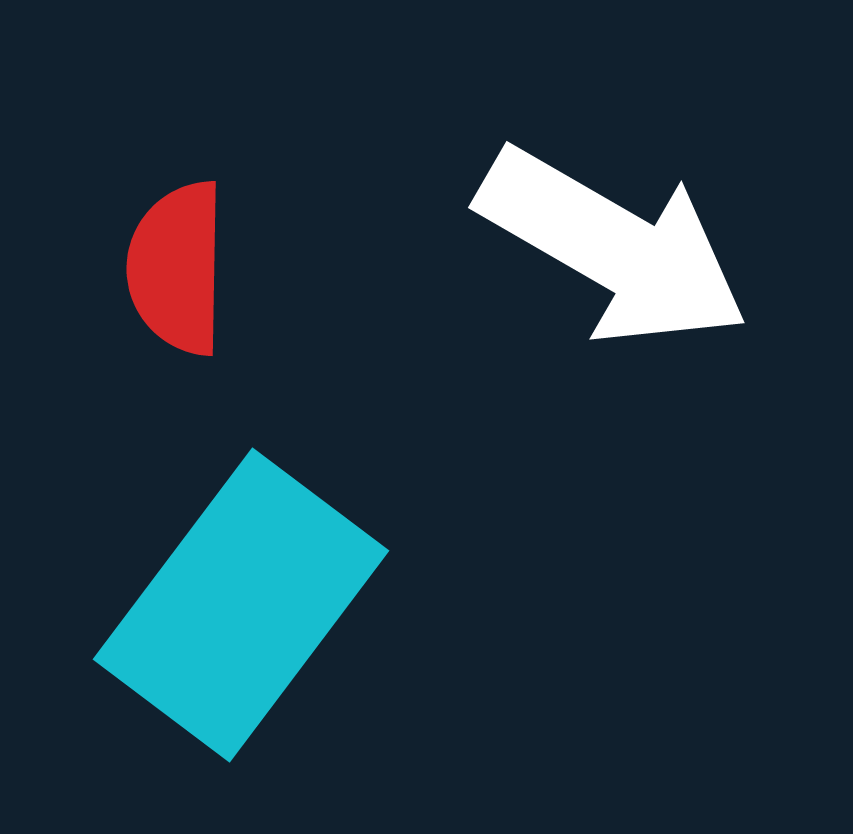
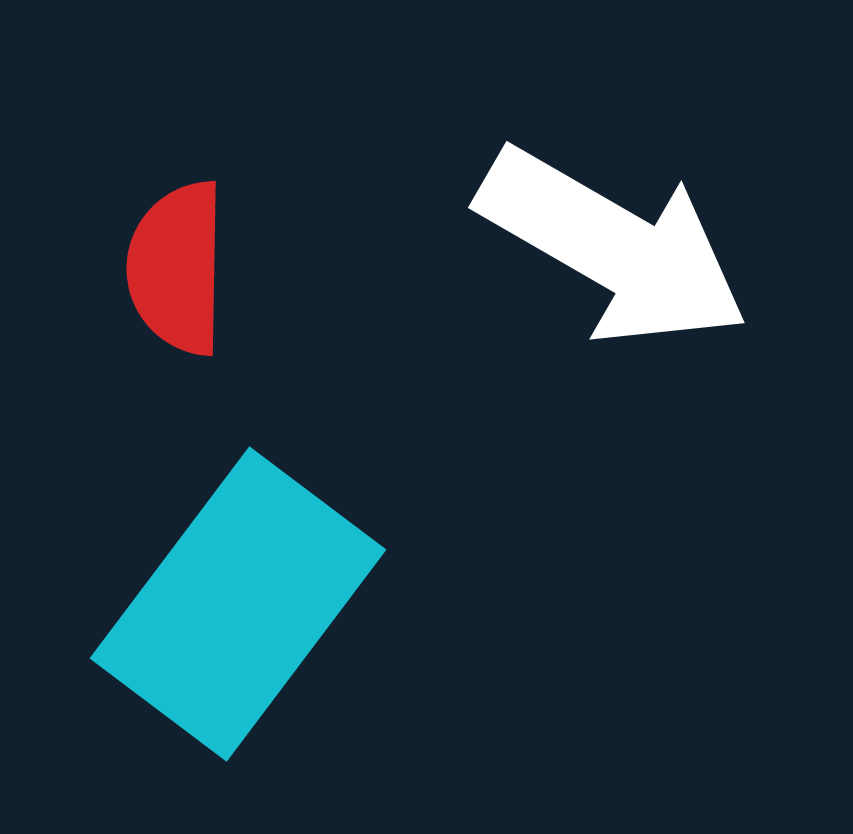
cyan rectangle: moved 3 px left, 1 px up
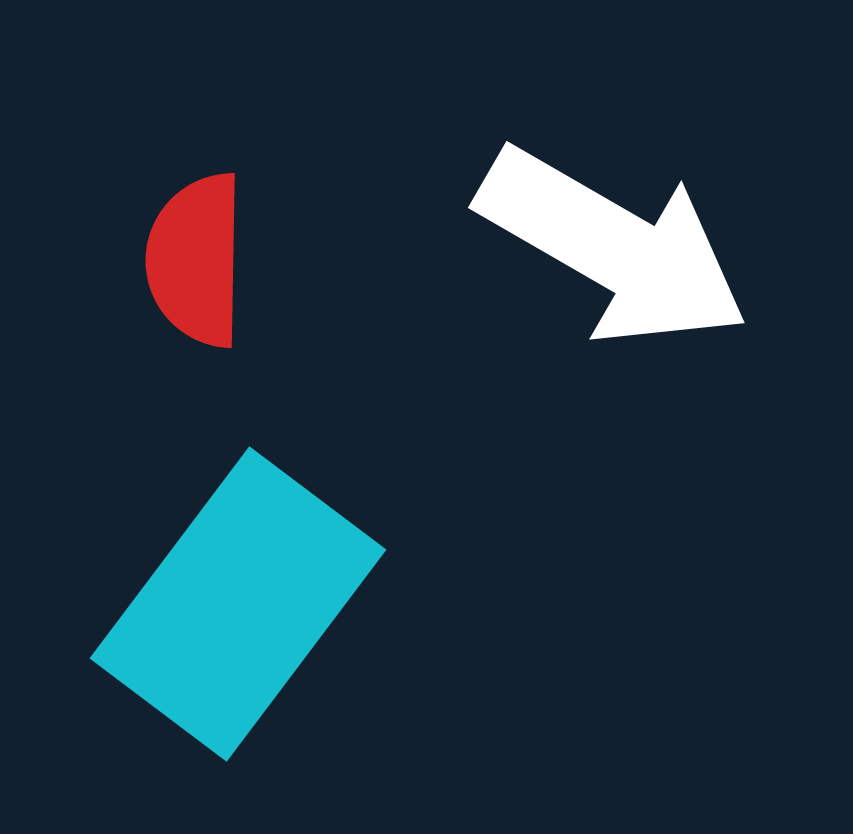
red semicircle: moved 19 px right, 8 px up
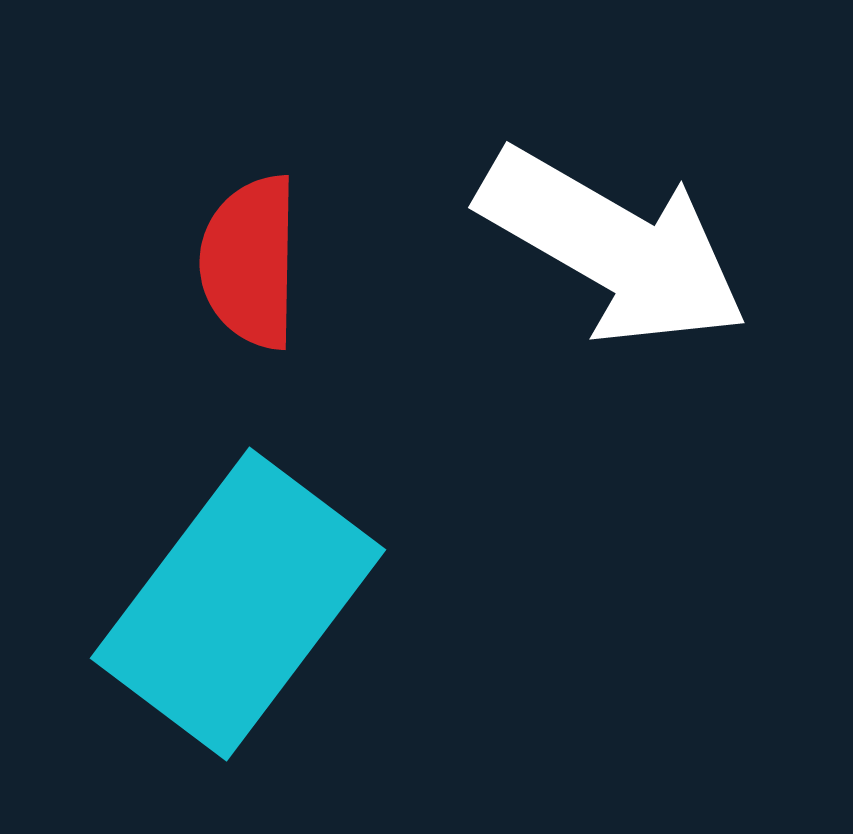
red semicircle: moved 54 px right, 2 px down
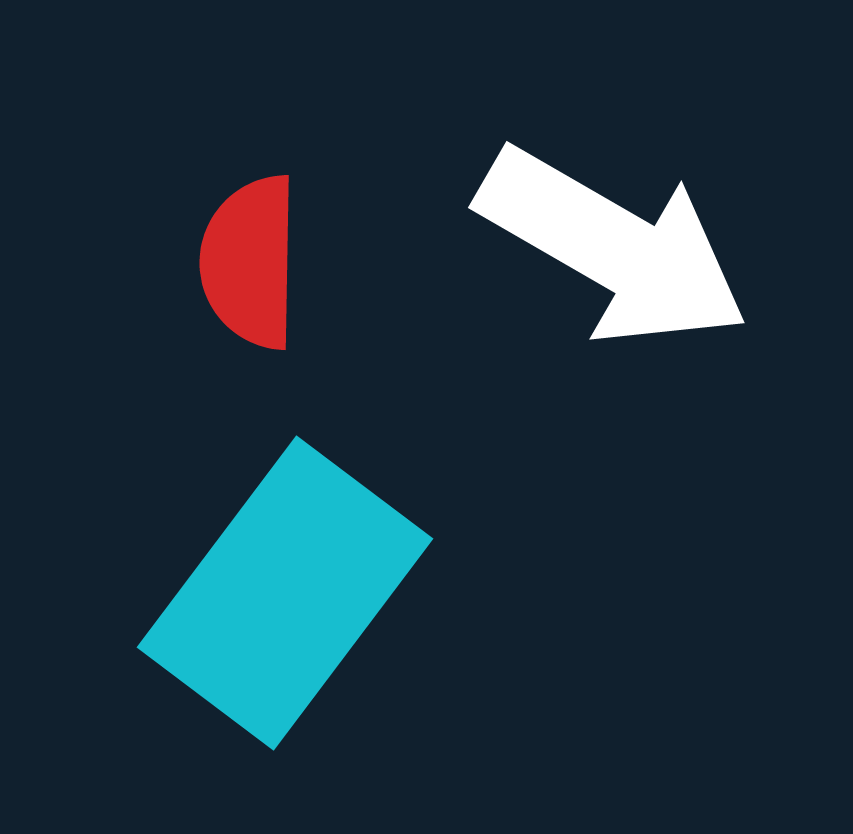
cyan rectangle: moved 47 px right, 11 px up
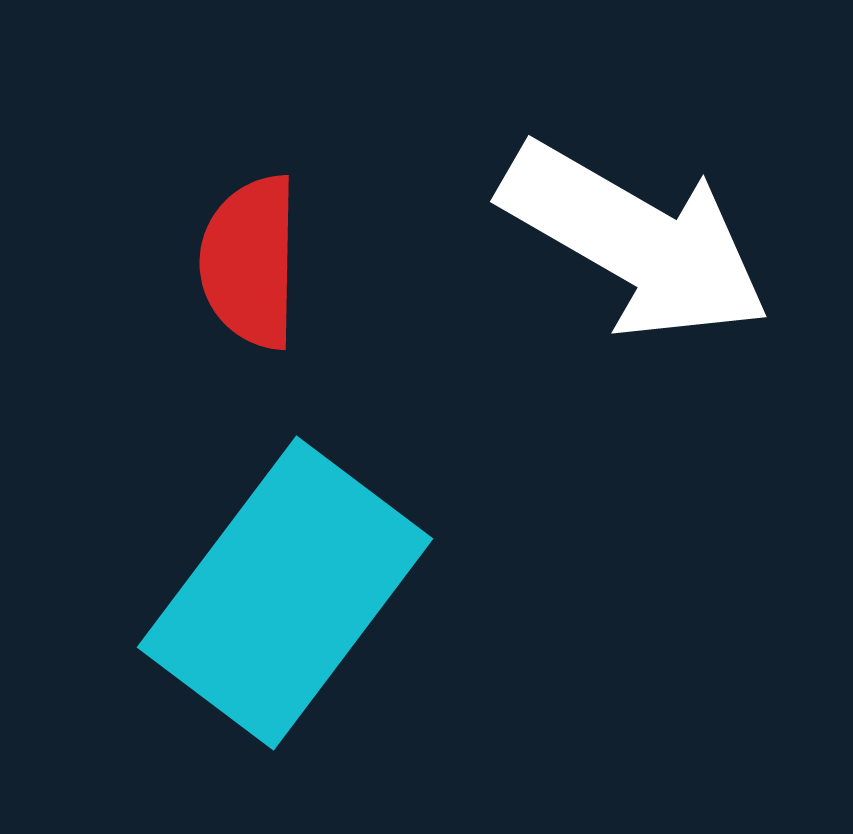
white arrow: moved 22 px right, 6 px up
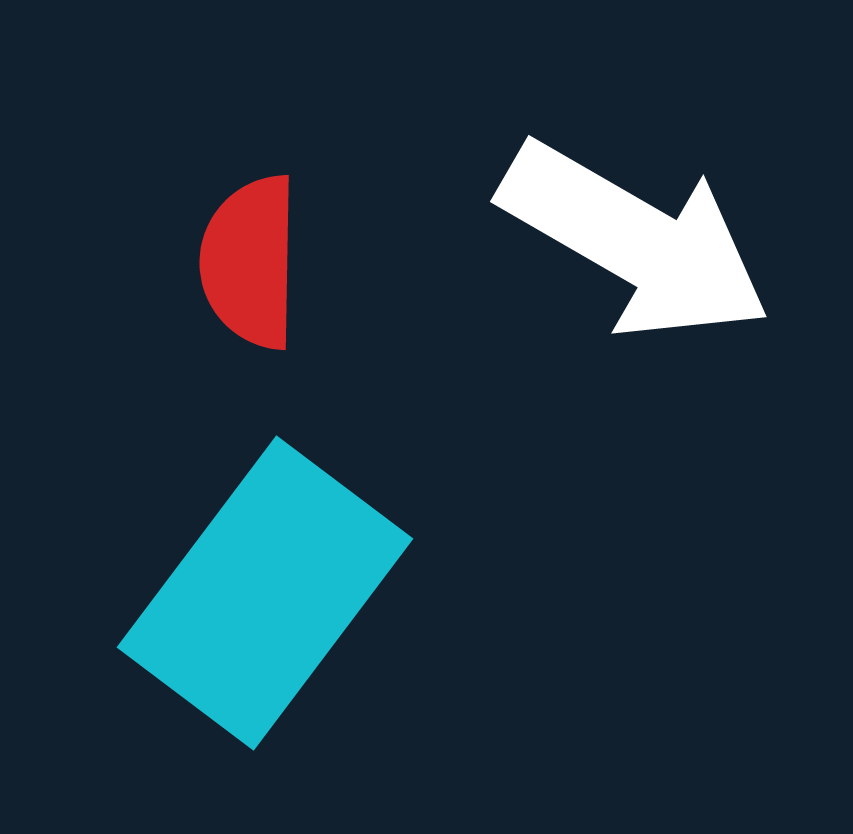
cyan rectangle: moved 20 px left
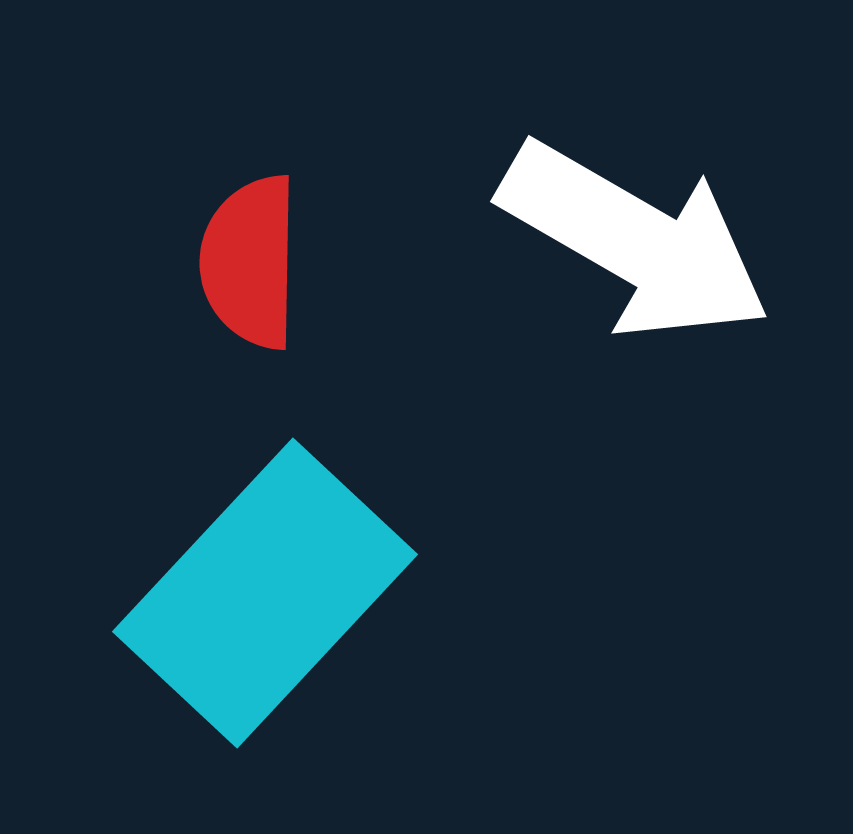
cyan rectangle: rotated 6 degrees clockwise
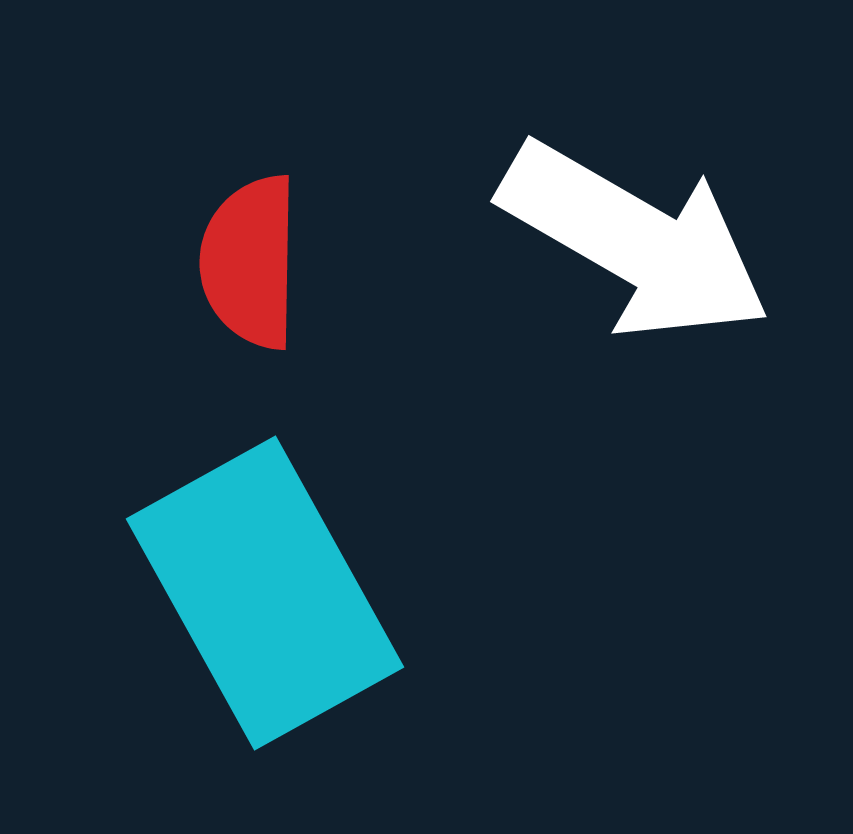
cyan rectangle: rotated 72 degrees counterclockwise
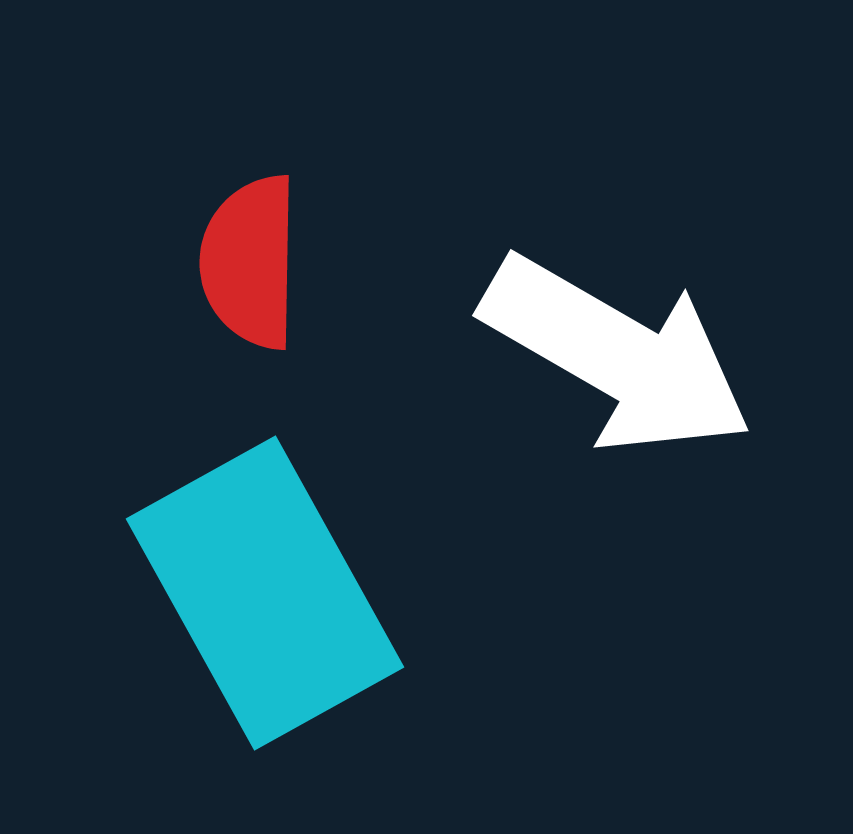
white arrow: moved 18 px left, 114 px down
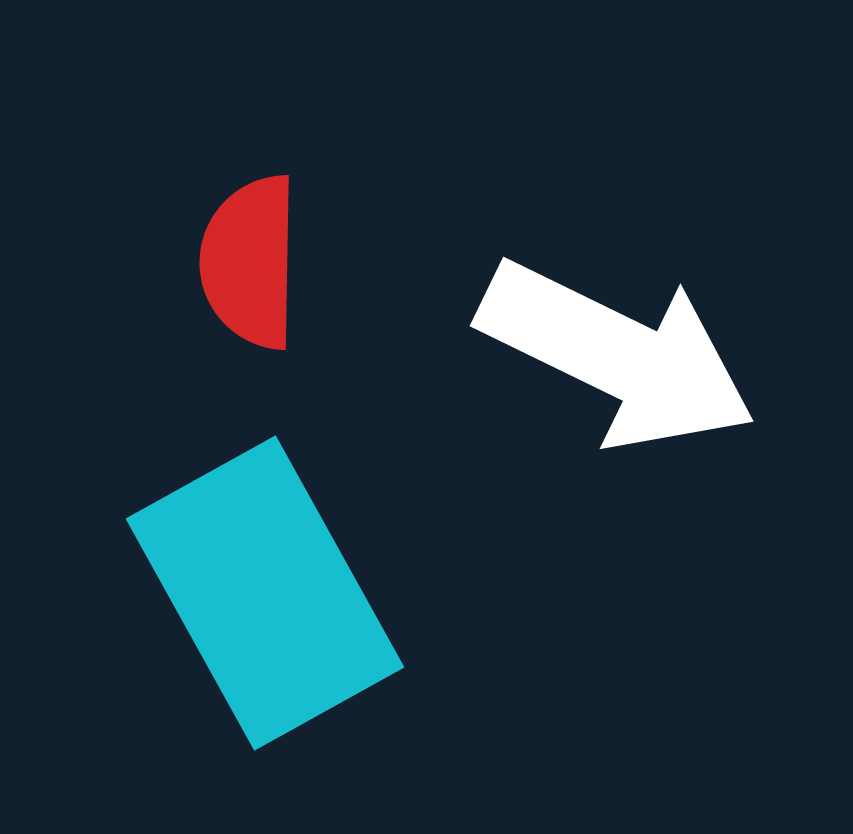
white arrow: rotated 4 degrees counterclockwise
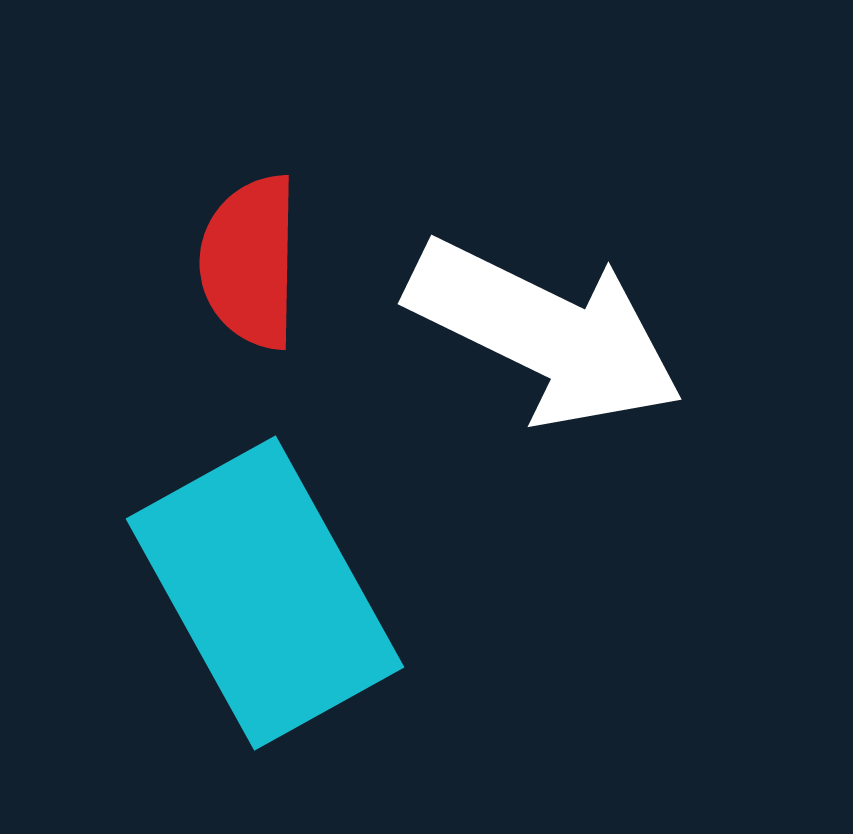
white arrow: moved 72 px left, 22 px up
